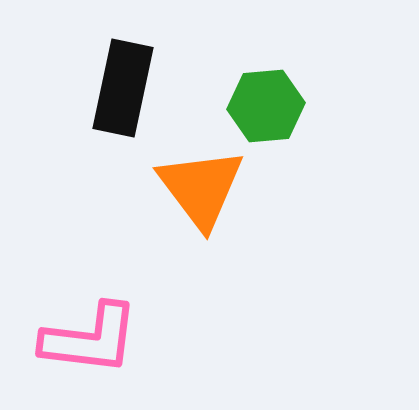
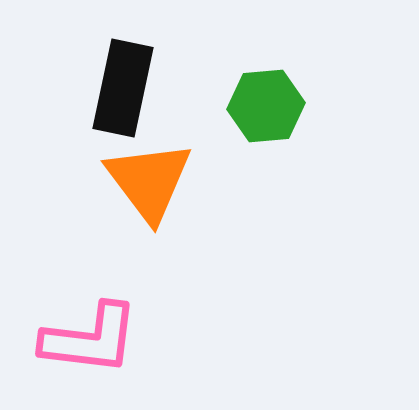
orange triangle: moved 52 px left, 7 px up
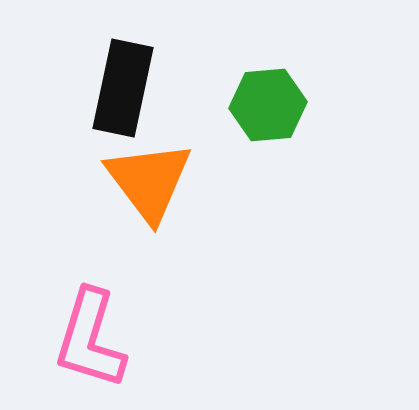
green hexagon: moved 2 px right, 1 px up
pink L-shape: rotated 100 degrees clockwise
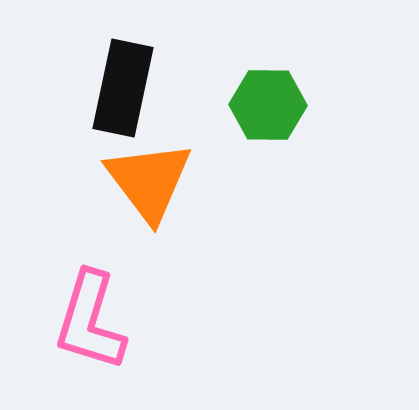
green hexagon: rotated 6 degrees clockwise
pink L-shape: moved 18 px up
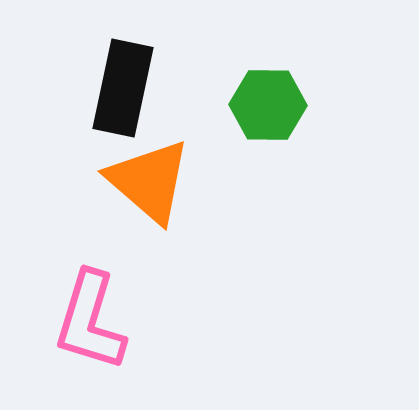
orange triangle: rotated 12 degrees counterclockwise
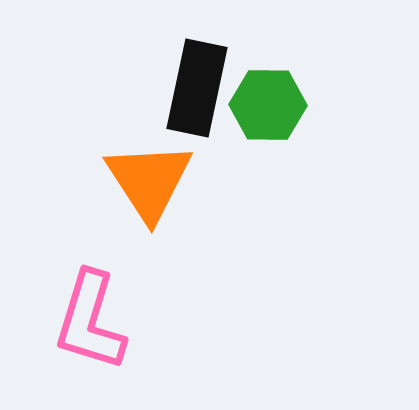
black rectangle: moved 74 px right
orange triangle: rotated 16 degrees clockwise
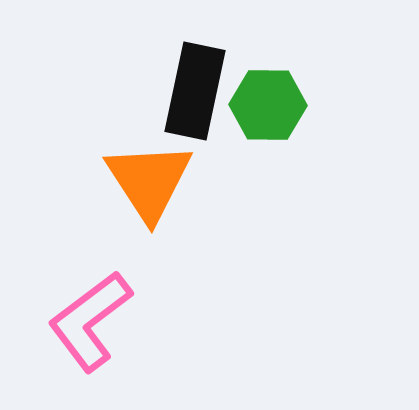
black rectangle: moved 2 px left, 3 px down
pink L-shape: rotated 36 degrees clockwise
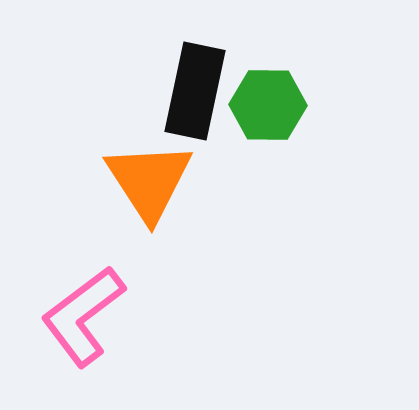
pink L-shape: moved 7 px left, 5 px up
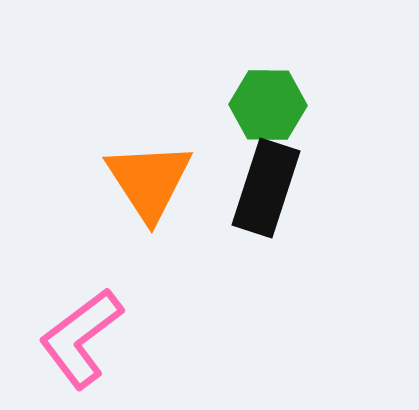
black rectangle: moved 71 px right, 97 px down; rotated 6 degrees clockwise
pink L-shape: moved 2 px left, 22 px down
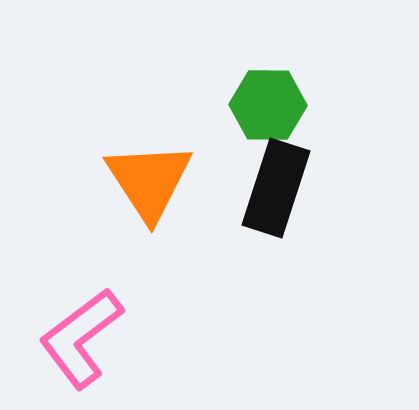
black rectangle: moved 10 px right
